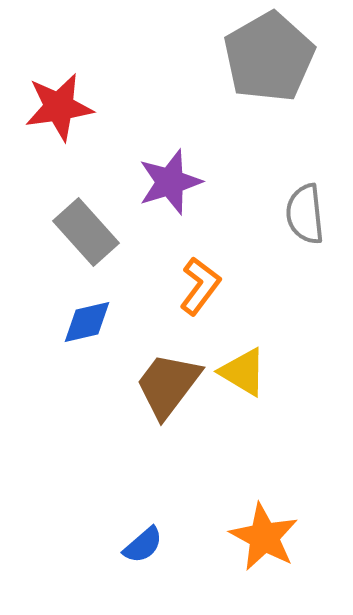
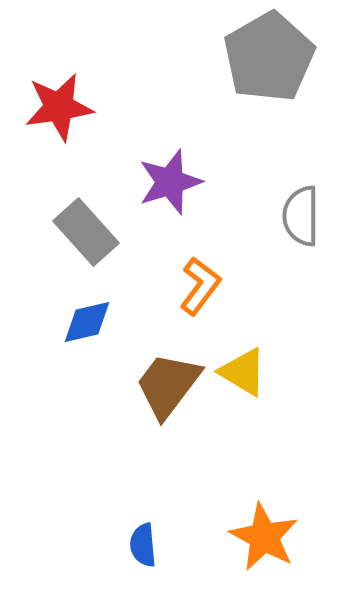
gray semicircle: moved 4 px left, 2 px down; rotated 6 degrees clockwise
blue semicircle: rotated 126 degrees clockwise
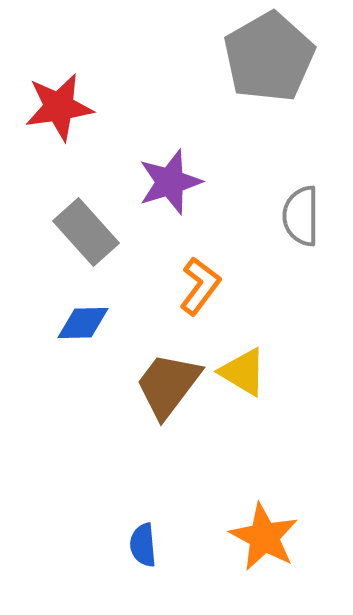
blue diamond: moved 4 px left, 1 px down; rotated 12 degrees clockwise
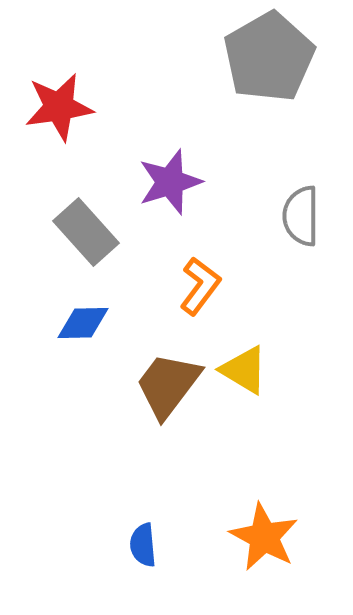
yellow triangle: moved 1 px right, 2 px up
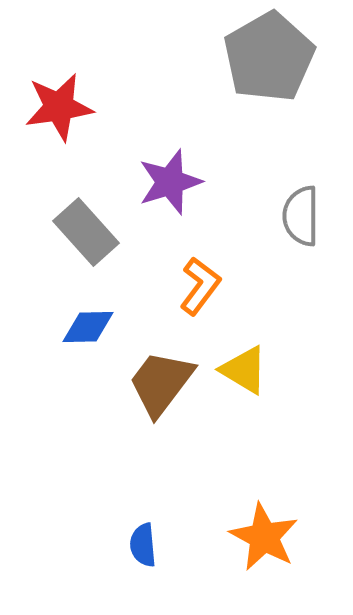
blue diamond: moved 5 px right, 4 px down
brown trapezoid: moved 7 px left, 2 px up
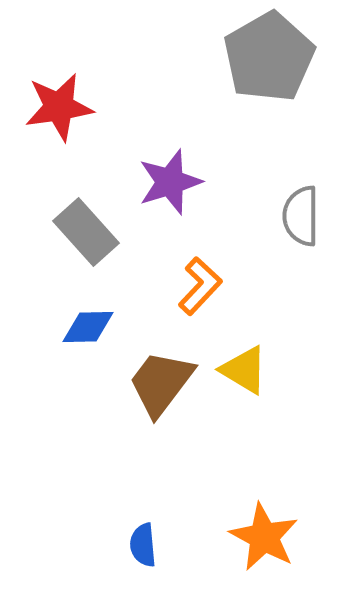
orange L-shape: rotated 6 degrees clockwise
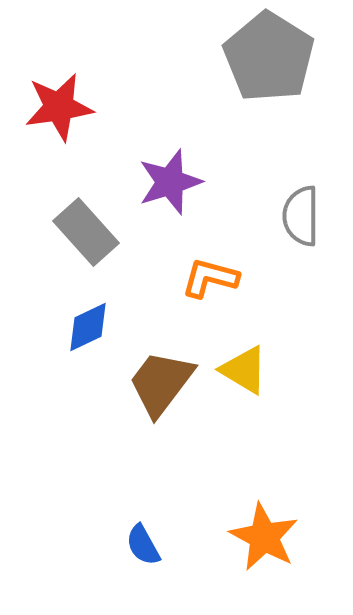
gray pentagon: rotated 10 degrees counterclockwise
orange L-shape: moved 10 px right, 8 px up; rotated 118 degrees counterclockwise
blue diamond: rotated 24 degrees counterclockwise
blue semicircle: rotated 24 degrees counterclockwise
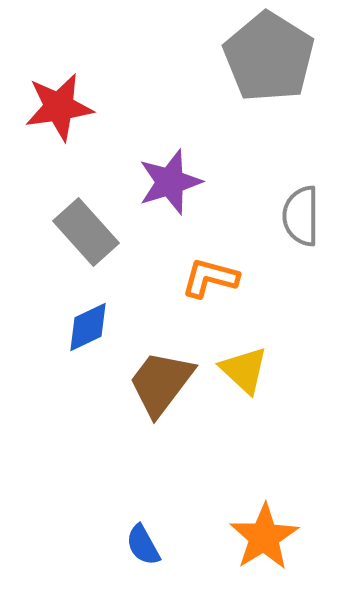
yellow triangle: rotated 12 degrees clockwise
orange star: rotated 12 degrees clockwise
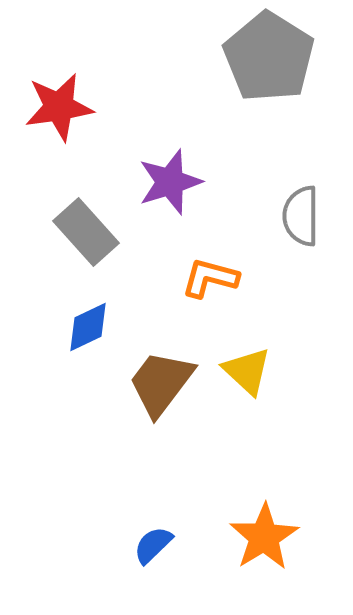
yellow triangle: moved 3 px right, 1 px down
blue semicircle: moved 10 px right; rotated 75 degrees clockwise
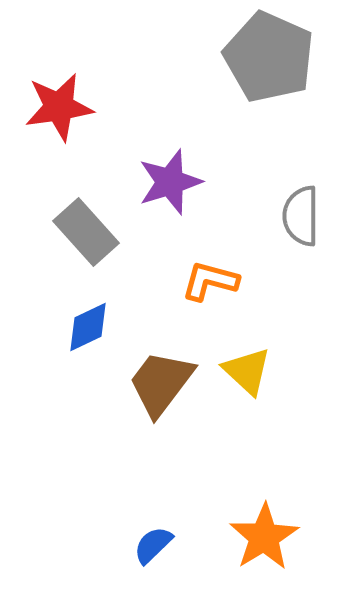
gray pentagon: rotated 8 degrees counterclockwise
orange L-shape: moved 3 px down
